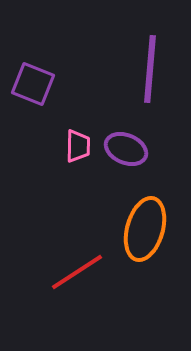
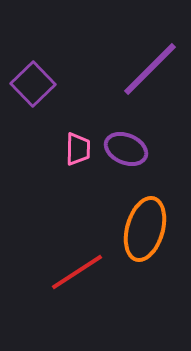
purple line: rotated 40 degrees clockwise
purple square: rotated 24 degrees clockwise
pink trapezoid: moved 3 px down
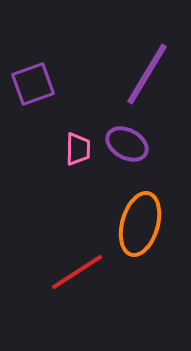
purple line: moved 3 px left, 5 px down; rotated 14 degrees counterclockwise
purple square: rotated 24 degrees clockwise
purple ellipse: moved 1 px right, 5 px up; rotated 6 degrees clockwise
orange ellipse: moved 5 px left, 5 px up
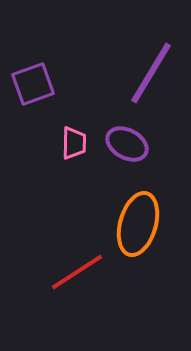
purple line: moved 4 px right, 1 px up
pink trapezoid: moved 4 px left, 6 px up
orange ellipse: moved 2 px left
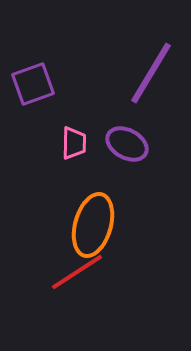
orange ellipse: moved 45 px left, 1 px down
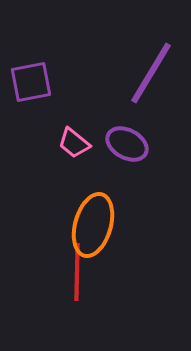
purple square: moved 2 px left, 2 px up; rotated 9 degrees clockwise
pink trapezoid: rotated 128 degrees clockwise
red line: rotated 56 degrees counterclockwise
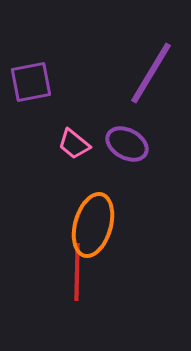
pink trapezoid: moved 1 px down
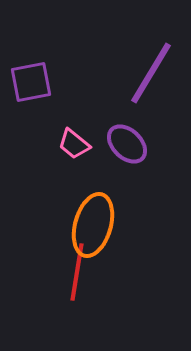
purple ellipse: rotated 15 degrees clockwise
red line: rotated 8 degrees clockwise
